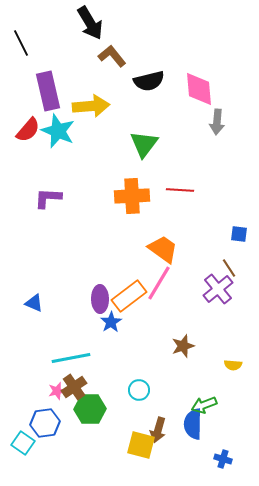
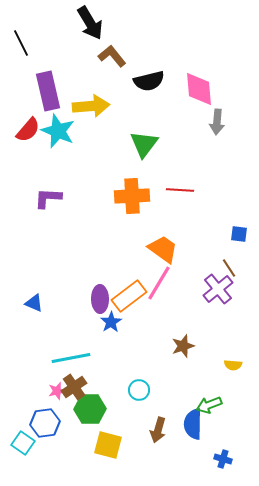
green arrow: moved 5 px right
yellow square: moved 33 px left
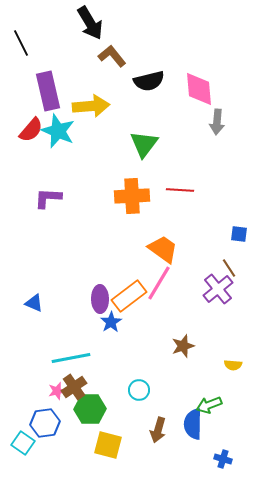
red semicircle: moved 3 px right
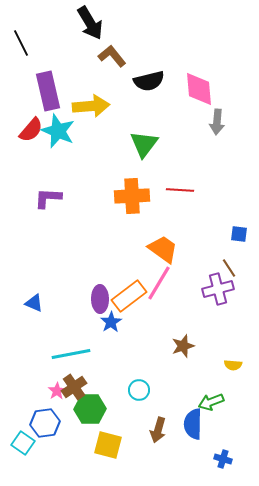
purple cross: rotated 24 degrees clockwise
cyan line: moved 4 px up
pink star: rotated 18 degrees counterclockwise
green arrow: moved 2 px right, 3 px up
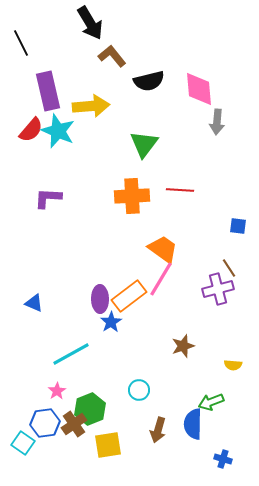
blue square: moved 1 px left, 8 px up
pink line: moved 2 px right, 4 px up
cyan line: rotated 18 degrees counterclockwise
brown cross: moved 37 px down
green hexagon: rotated 20 degrees counterclockwise
yellow square: rotated 24 degrees counterclockwise
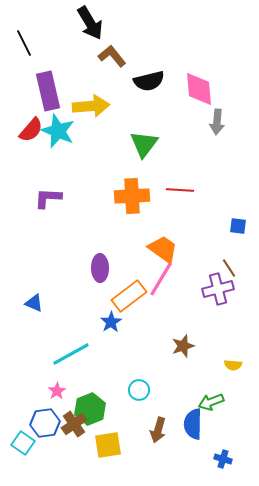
black line: moved 3 px right
purple ellipse: moved 31 px up
